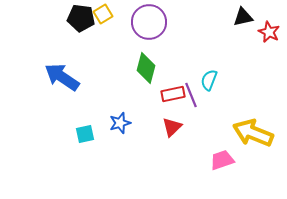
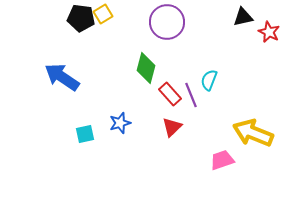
purple circle: moved 18 px right
red rectangle: moved 3 px left; rotated 60 degrees clockwise
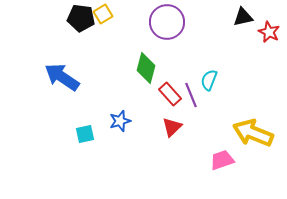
blue star: moved 2 px up
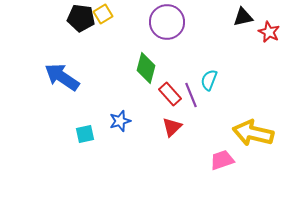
yellow arrow: rotated 9 degrees counterclockwise
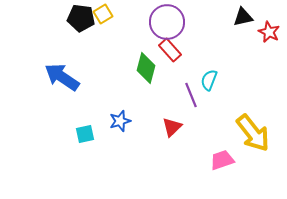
red rectangle: moved 44 px up
yellow arrow: rotated 141 degrees counterclockwise
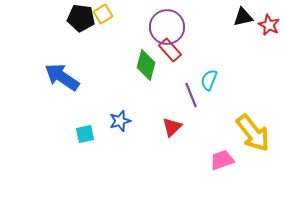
purple circle: moved 5 px down
red star: moved 7 px up
green diamond: moved 3 px up
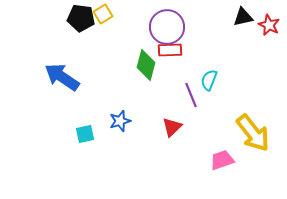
red rectangle: rotated 50 degrees counterclockwise
